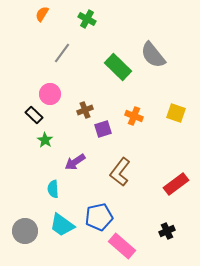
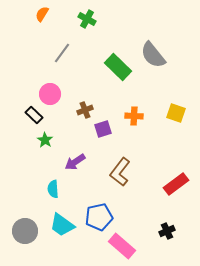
orange cross: rotated 18 degrees counterclockwise
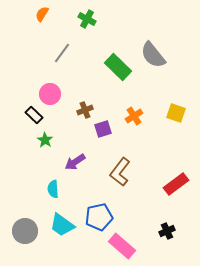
orange cross: rotated 36 degrees counterclockwise
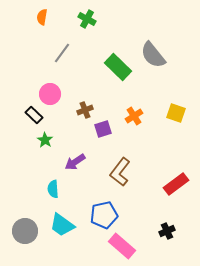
orange semicircle: moved 3 px down; rotated 21 degrees counterclockwise
blue pentagon: moved 5 px right, 2 px up
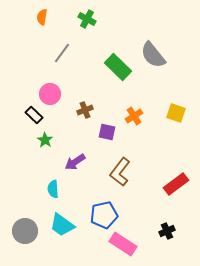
purple square: moved 4 px right, 3 px down; rotated 30 degrees clockwise
pink rectangle: moved 1 px right, 2 px up; rotated 8 degrees counterclockwise
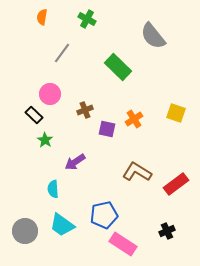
gray semicircle: moved 19 px up
orange cross: moved 3 px down
purple square: moved 3 px up
brown L-shape: moved 17 px right; rotated 84 degrees clockwise
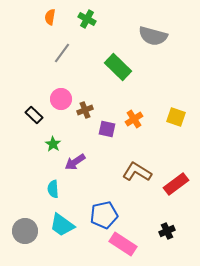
orange semicircle: moved 8 px right
gray semicircle: rotated 36 degrees counterclockwise
pink circle: moved 11 px right, 5 px down
yellow square: moved 4 px down
green star: moved 8 px right, 4 px down
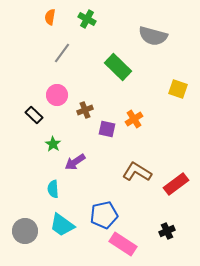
pink circle: moved 4 px left, 4 px up
yellow square: moved 2 px right, 28 px up
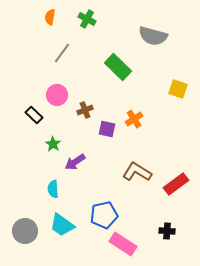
black cross: rotated 28 degrees clockwise
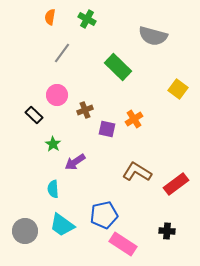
yellow square: rotated 18 degrees clockwise
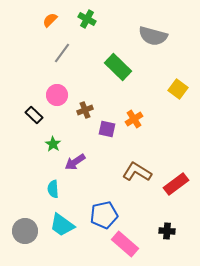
orange semicircle: moved 3 px down; rotated 35 degrees clockwise
pink rectangle: moved 2 px right; rotated 8 degrees clockwise
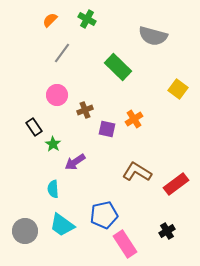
black rectangle: moved 12 px down; rotated 12 degrees clockwise
black cross: rotated 35 degrees counterclockwise
pink rectangle: rotated 16 degrees clockwise
